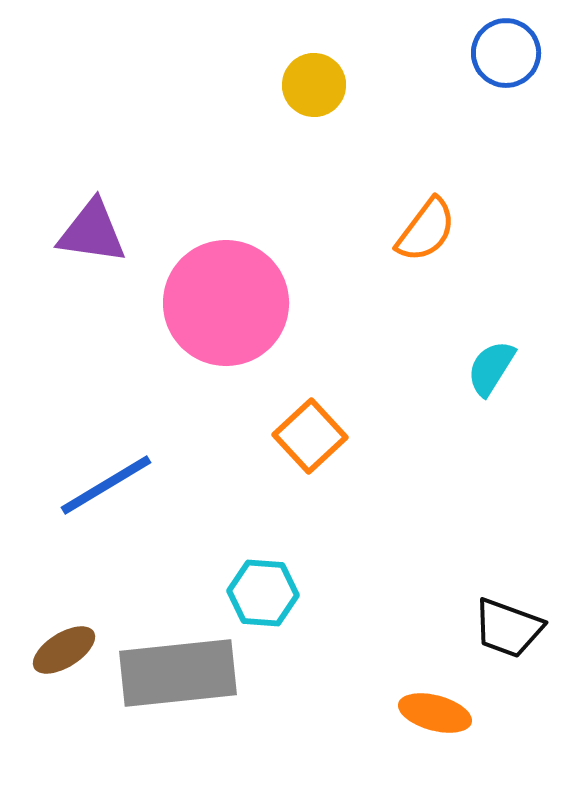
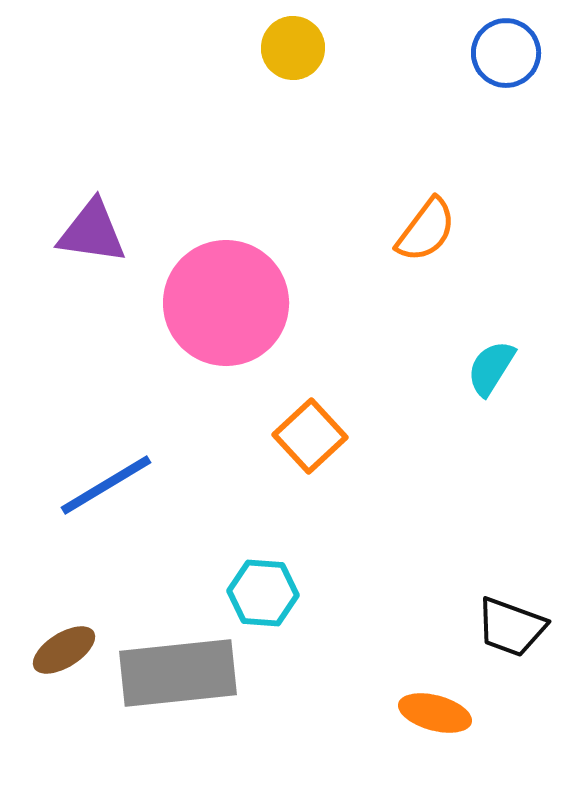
yellow circle: moved 21 px left, 37 px up
black trapezoid: moved 3 px right, 1 px up
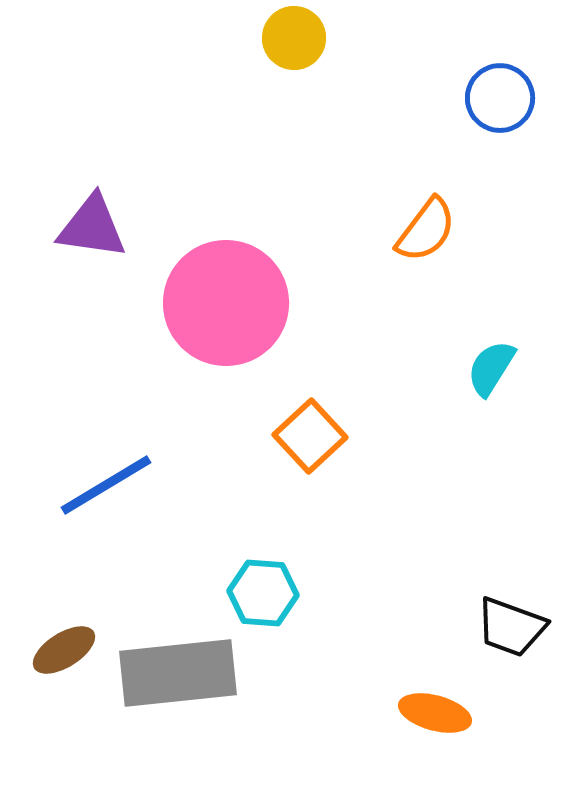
yellow circle: moved 1 px right, 10 px up
blue circle: moved 6 px left, 45 px down
purple triangle: moved 5 px up
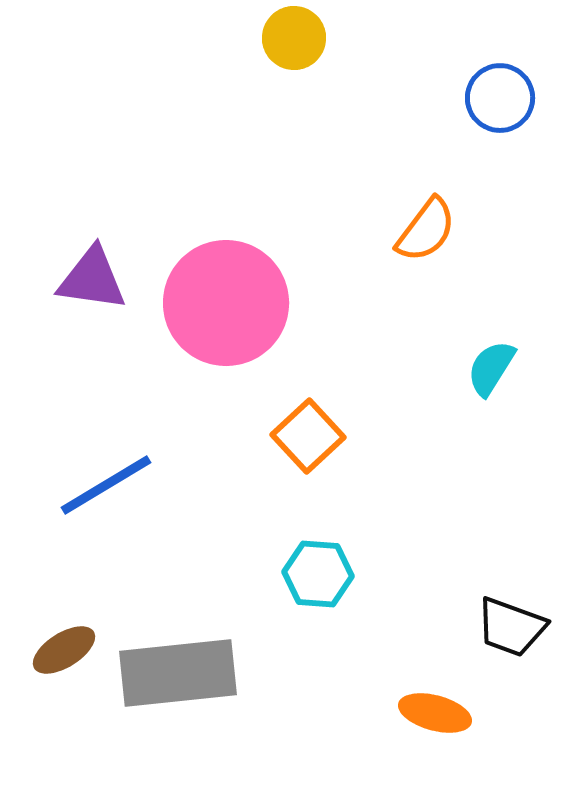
purple triangle: moved 52 px down
orange square: moved 2 px left
cyan hexagon: moved 55 px right, 19 px up
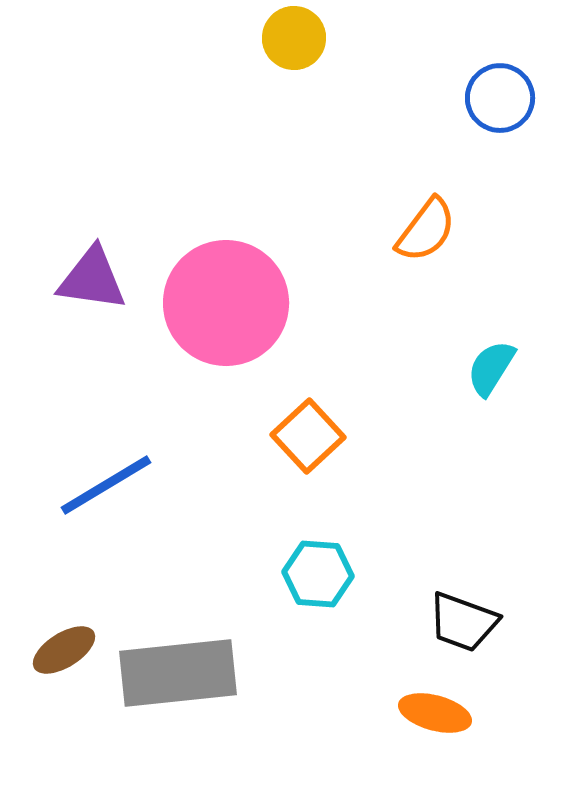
black trapezoid: moved 48 px left, 5 px up
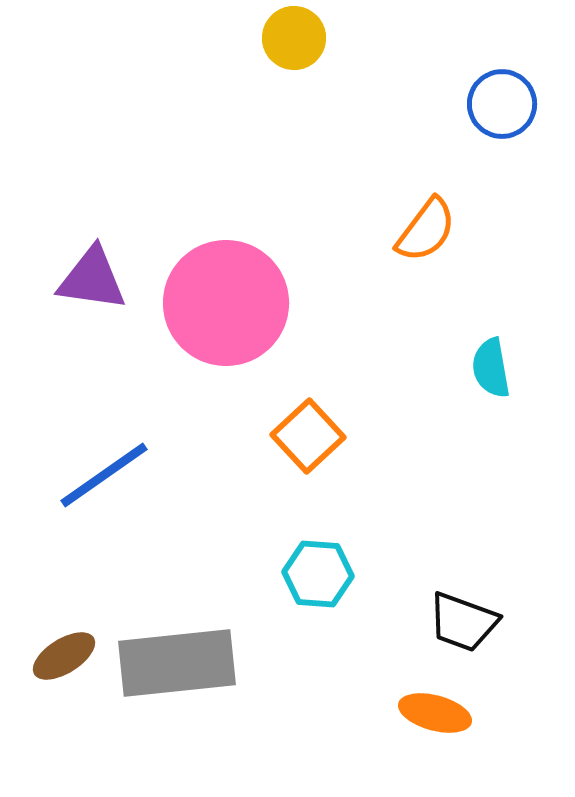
blue circle: moved 2 px right, 6 px down
cyan semicircle: rotated 42 degrees counterclockwise
blue line: moved 2 px left, 10 px up; rotated 4 degrees counterclockwise
brown ellipse: moved 6 px down
gray rectangle: moved 1 px left, 10 px up
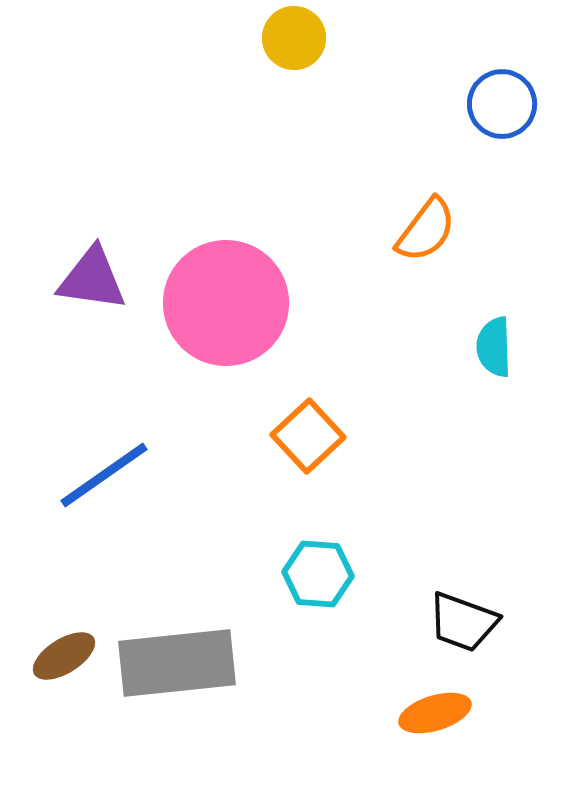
cyan semicircle: moved 3 px right, 21 px up; rotated 8 degrees clockwise
orange ellipse: rotated 32 degrees counterclockwise
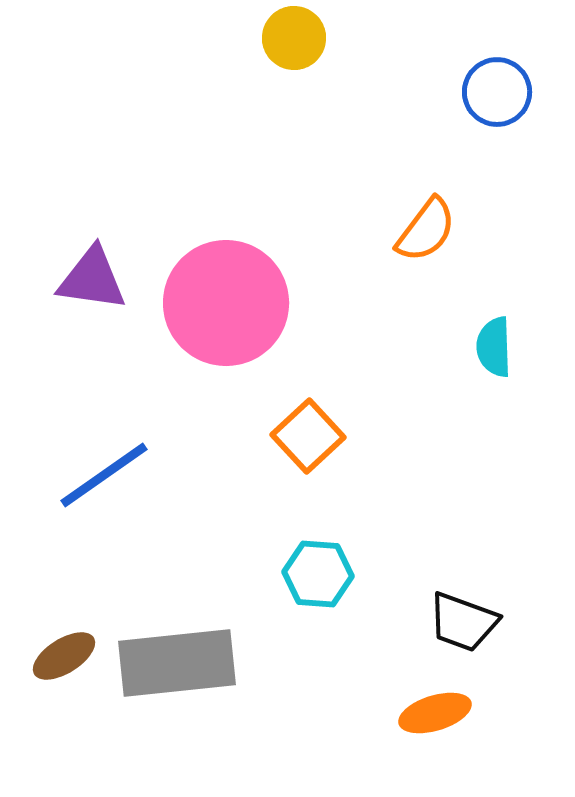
blue circle: moved 5 px left, 12 px up
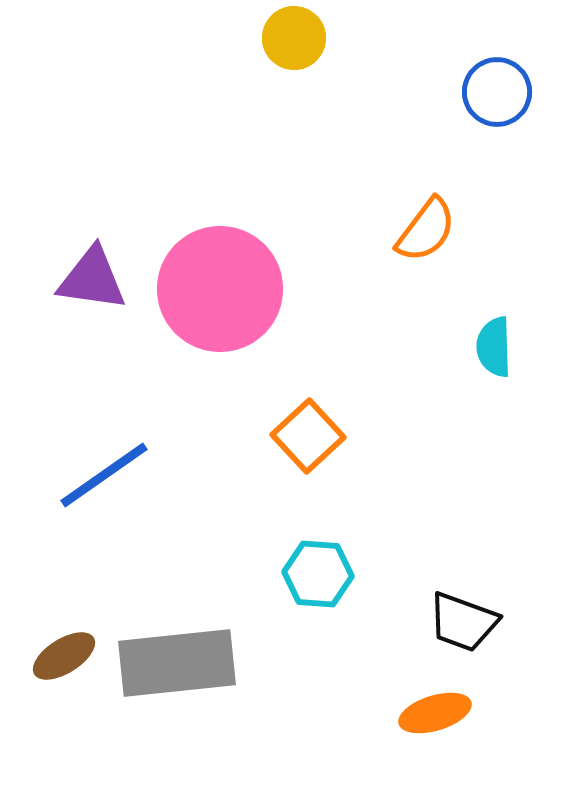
pink circle: moved 6 px left, 14 px up
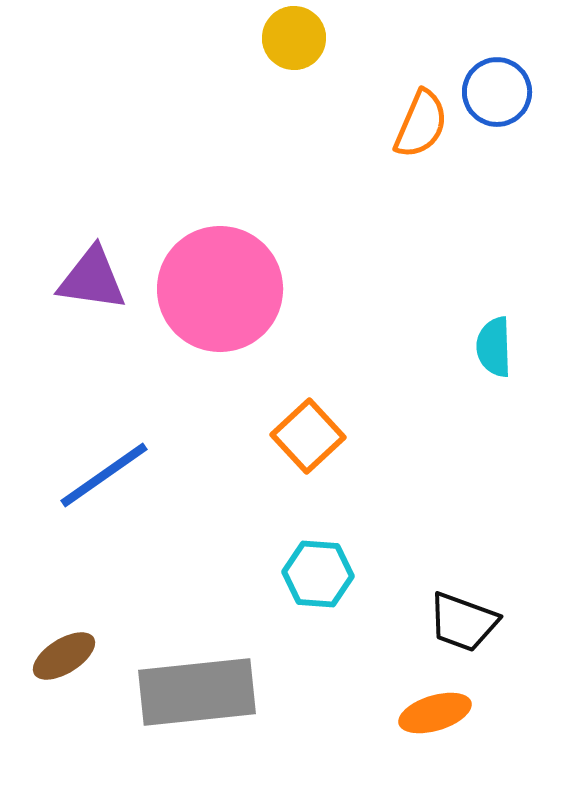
orange semicircle: moved 5 px left, 106 px up; rotated 14 degrees counterclockwise
gray rectangle: moved 20 px right, 29 px down
